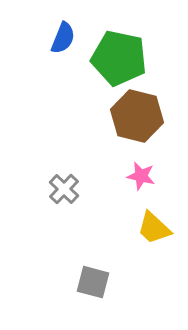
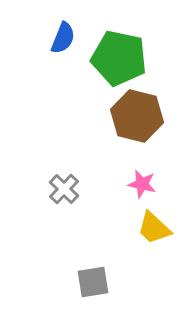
pink star: moved 1 px right, 8 px down
gray square: rotated 24 degrees counterclockwise
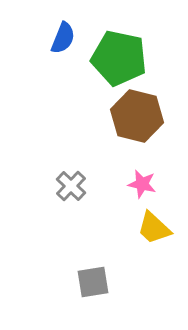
gray cross: moved 7 px right, 3 px up
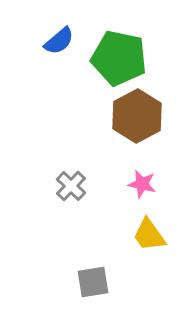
blue semicircle: moved 4 px left, 3 px down; rotated 28 degrees clockwise
brown hexagon: rotated 18 degrees clockwise
yellow trapezoid: moved 5 px left, 7 px down; rotated 12 degrees clockwise
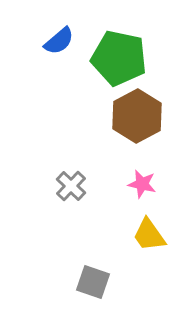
gray square: rotated 28 degrees clockwise
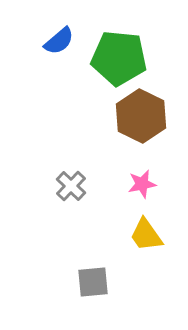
green pentagon: rotated 6 degrees counterclockwise
brown hexagon: moved 4 px right; rotated 6 degrees counterclockwise
pink star: rotated 24 degrees counterclockwise
yellow trapezoid: moved 3 px left
gray square: rotated 24 degrees counterclockwise
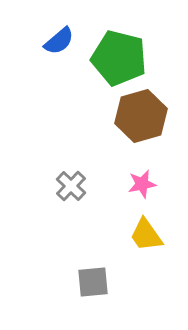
green pentagon: rotated 8 degrees clockwise
brown hexagon: rotated 18 degrees clockwise
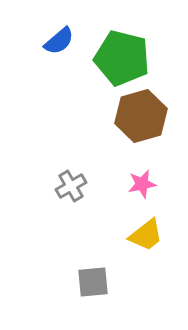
green pentagon: moved 3 px right
gray cross: rotated 16 degrees clockwise
yellow trapezoid: rotated 93 degrees counterclockwise
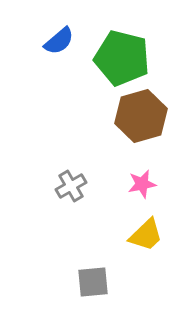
yellow trapezoid: rotated 6 degrees counterclockwise
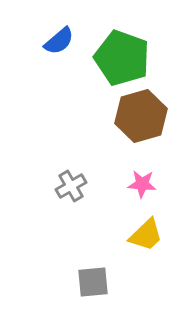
green pentagon: rotated 6 degrees clockwise
pink star: rotated 16 degrees clockwise
